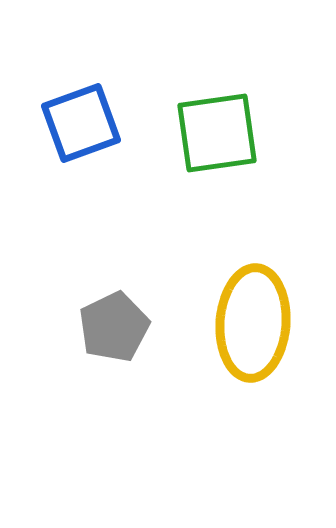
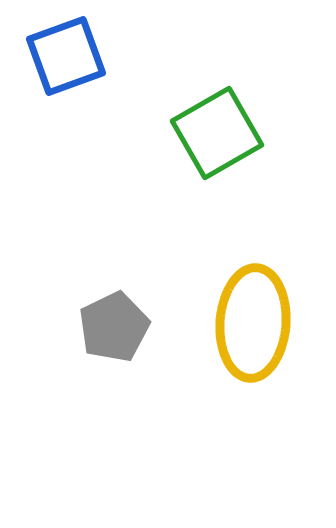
blue square: moved 15 px left, 67 px up
green square: rotated 22 degrees counterclockwise
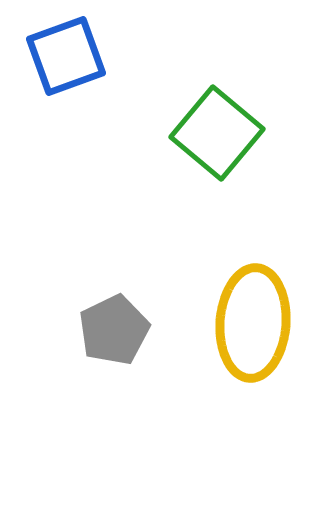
green square: rotated 20 degrees counterclockwise
gray pentagon: moved 3 px down
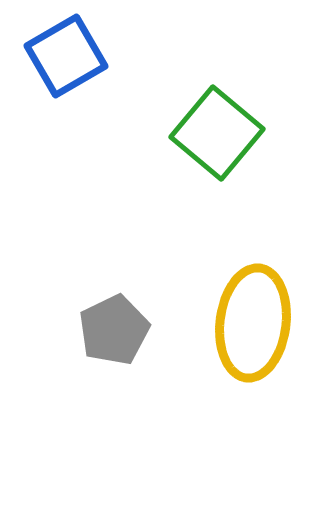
blue square: rotated 10 degrees counterclockwise
yellow ellipse: rotated 3 degrees clockwise
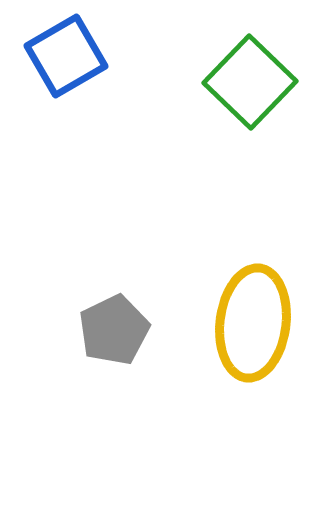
green square: moved 33 px right, 51 px up; rotated 4 degrees clockwise
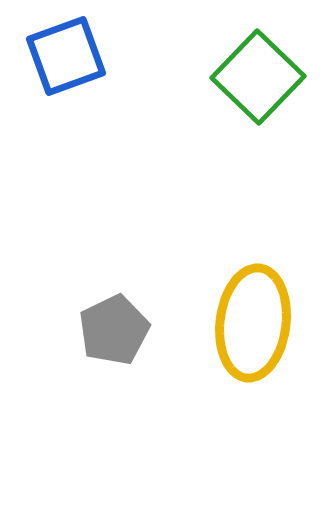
blue square: rotated 10 degrees clockwise
green square: moved 8 px right, 5 px up
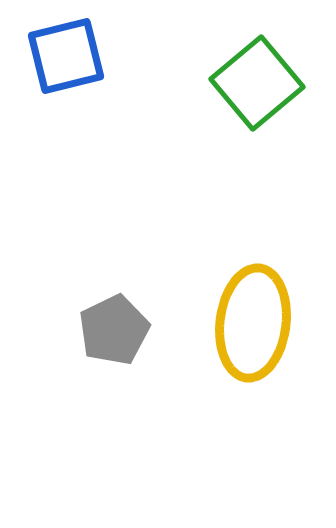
blue square: rotated 6 degrees clockwise
green square: moved 1 px left, 6 px down; rotated 6 degrees clockwise
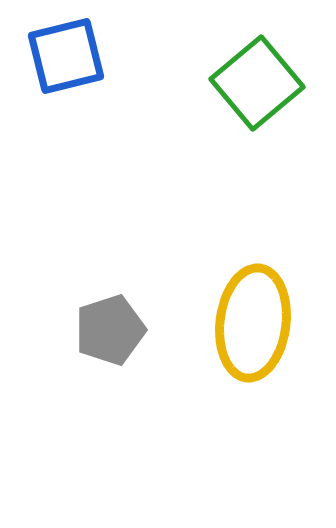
gray pentagon: moved 4 px left; rotated 8 degrees clockwise
